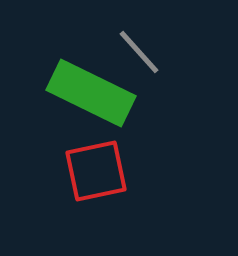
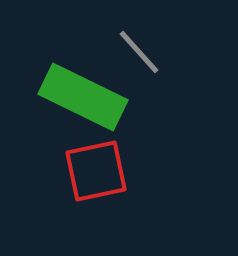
green rectangle: moved 8 px left, 4 px down
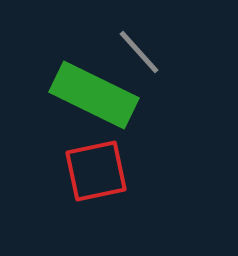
green rectangle: moved 11 px right, 2 px up
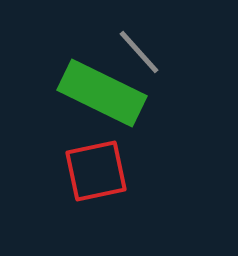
green rectangle: moved 8 px right, 2 px up
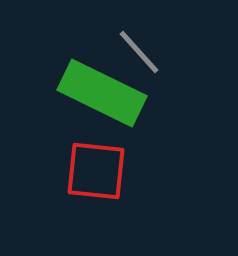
red square: rotated 18 degrees clockwise
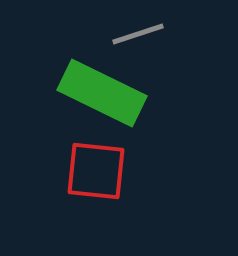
gray line: moved 1 px left, 18 px up; rotated 66 degrees counterclockwise
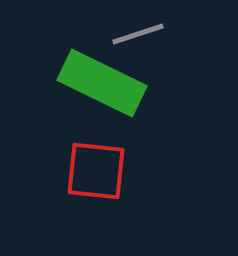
green rectangle: moved 10 px up
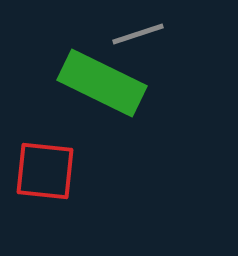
red square: moved 51 px left
